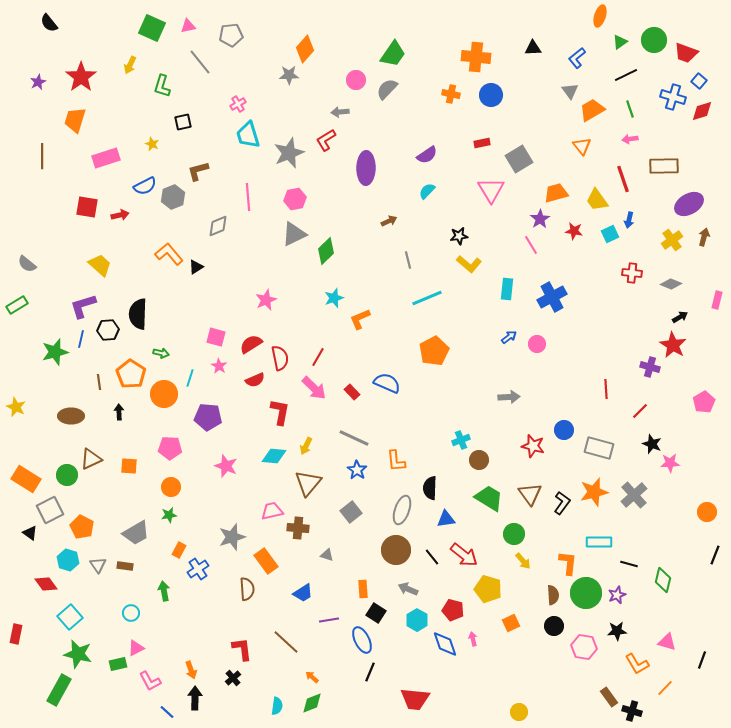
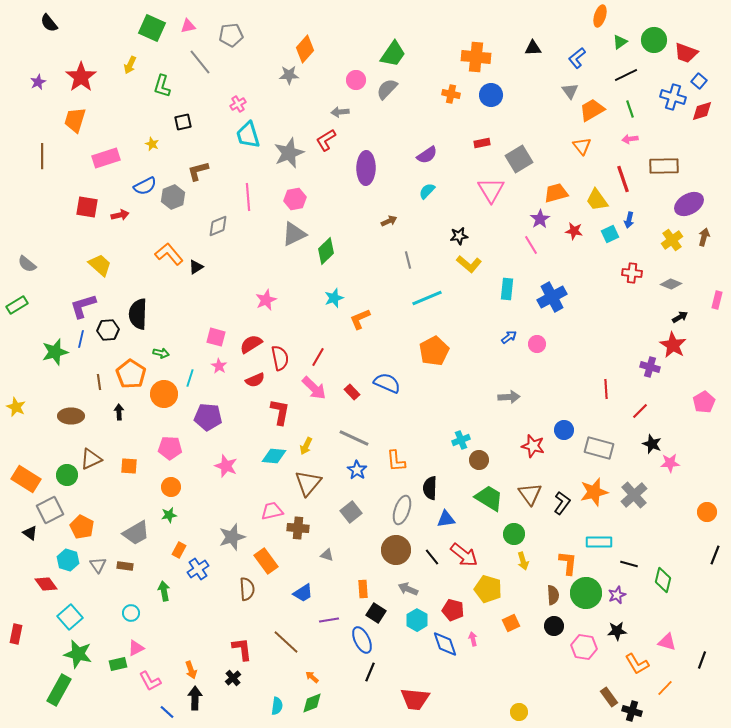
yellow arrow at (523, 561): rotated 24 degrees clockwise
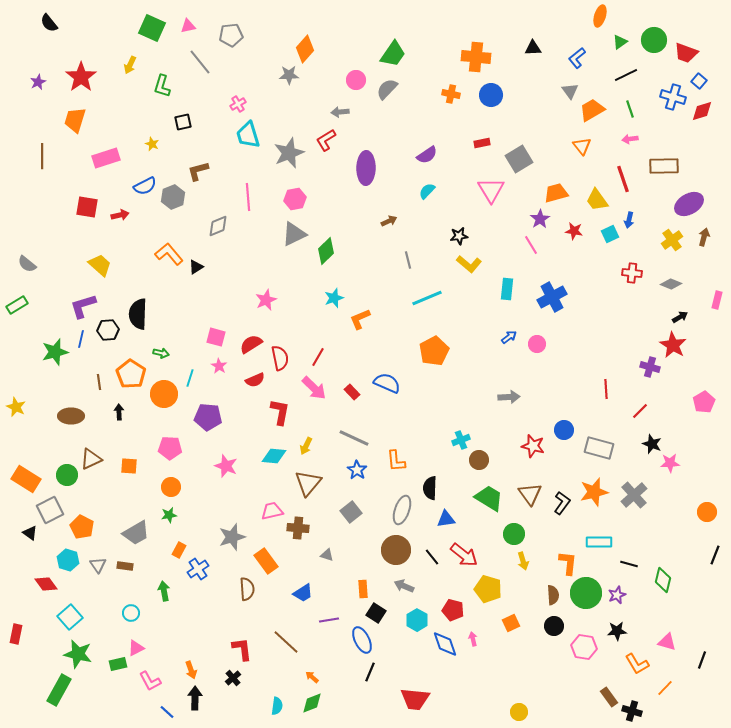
gray arrow at (408, 589): moved 4 px left, 3 px up
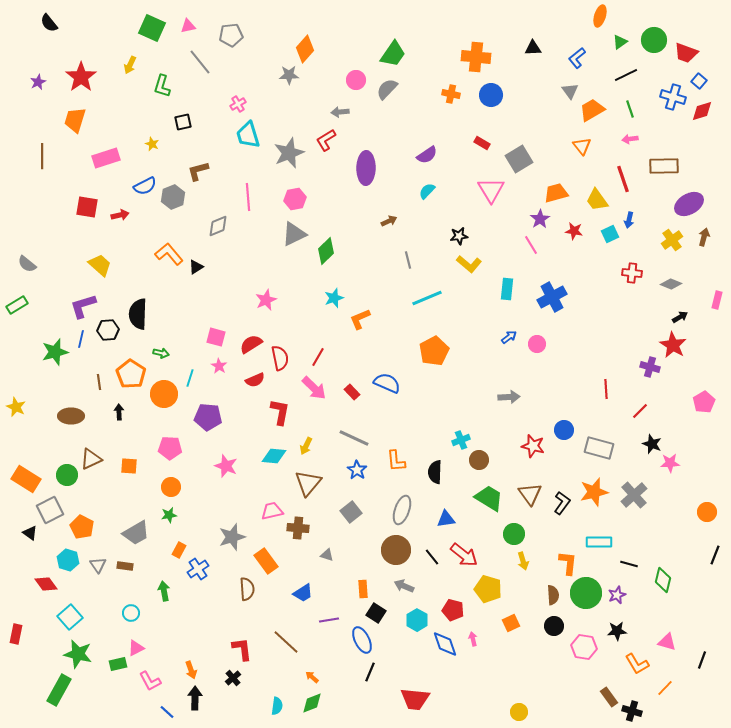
red rectangle at (482, 143): rotated 42 degrees clockwise
black semicircle at (430, 488): moved 5 px right, 16 px up
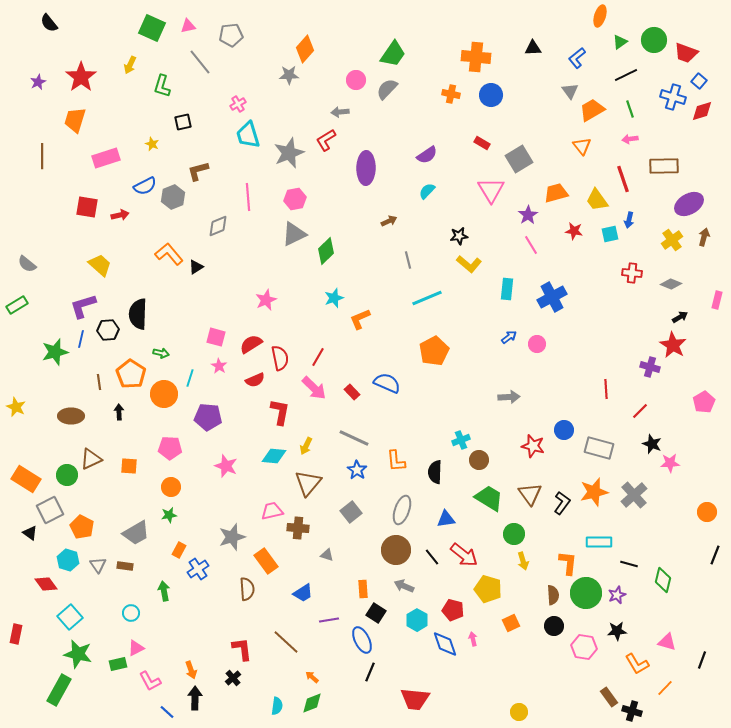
purple star at (540, 219): moved 12 px left, 4 px up
cyan square at (610, 234): rotated 12 degrees clockwise
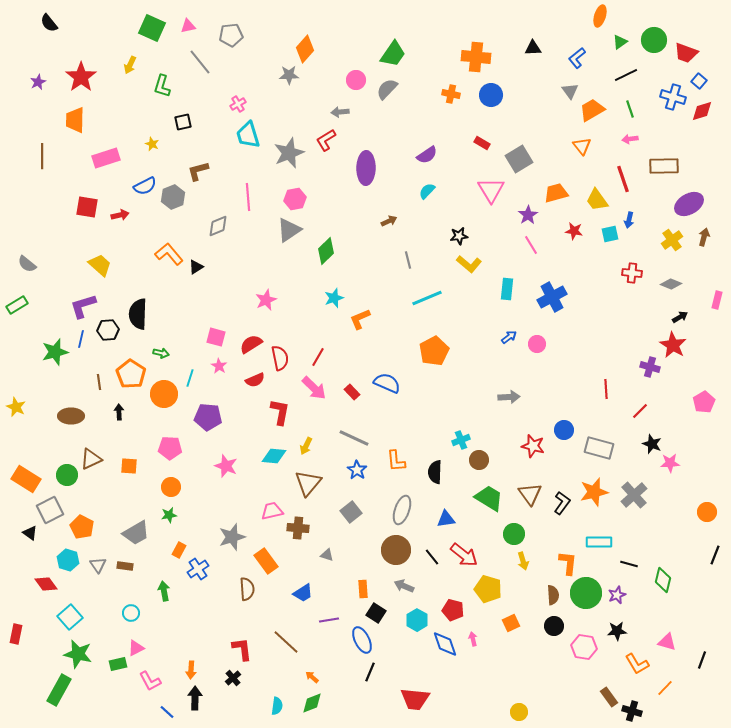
orange trapezoid at (75, 120): rotated 16 degrees counterclockwise
gray triangle at (294, 234): moved 5 px left, 4 px up; rotated 8 degrees counterclockwise
orange arrow at (191, 670): rotated 24 degrees clockwise
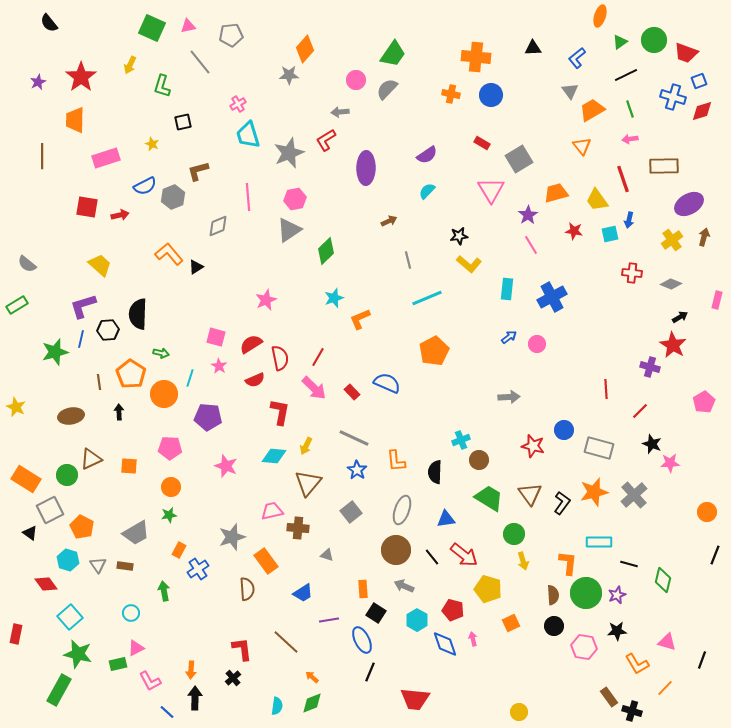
blue square at (699, 81): rotated 28 degrees clockwise
brown ellipse at (71, 416): rotated 10 degrees counterclockwise
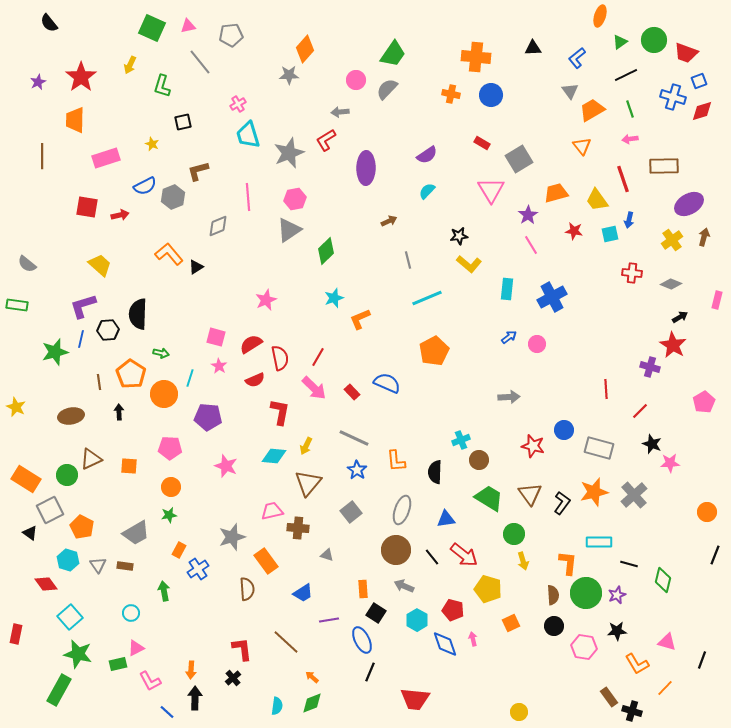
green rectangle at (17, 305): rotated 40 degrees clockwise
